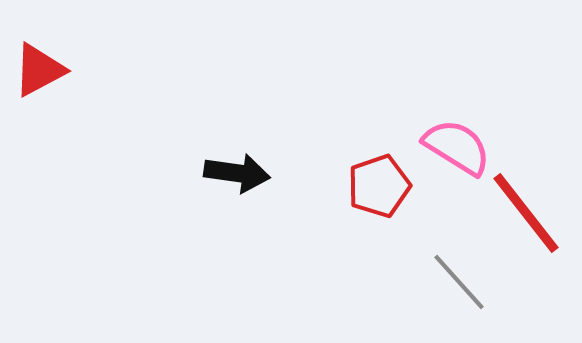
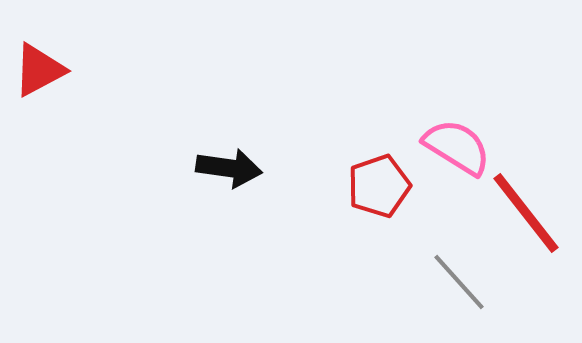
black arrow: moved 8 px left, 5 px up
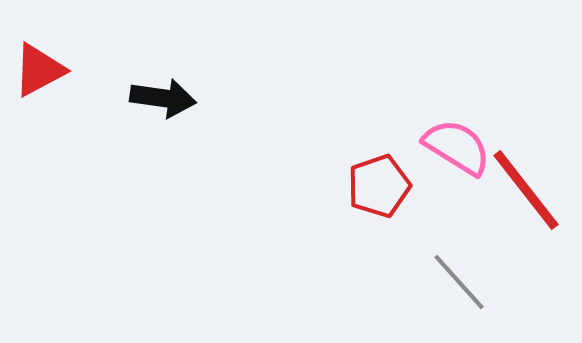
black arrow: moved 66 px left, 70 px up
red line: moved 23 px up
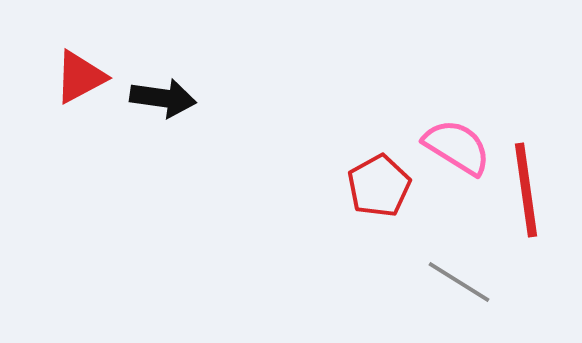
red triangle: moved 41 px right, 7 px down
red pentagon: rotated 10 degrees counterclockwise
red line: rotated 30 degrees clockwise
gray line: rotated 16 degrees counterclockwise
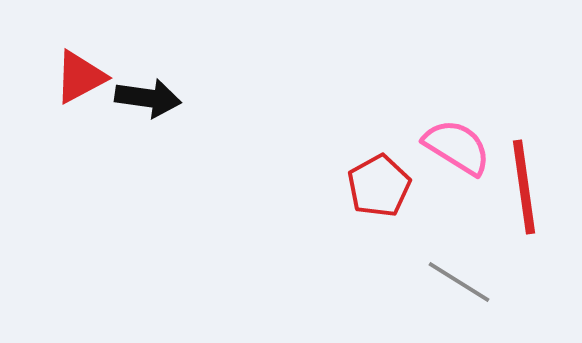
black arrow: moved 15 px left
red line: moved 2 px left, 3 px up
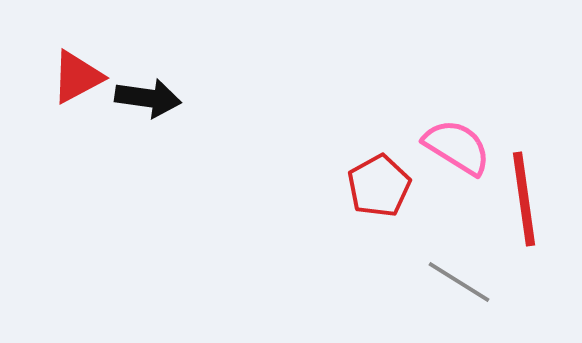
red triangle: moved 3 px left
red line: moved 12 px down
